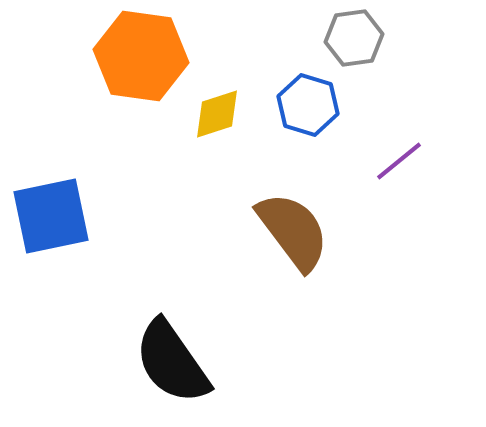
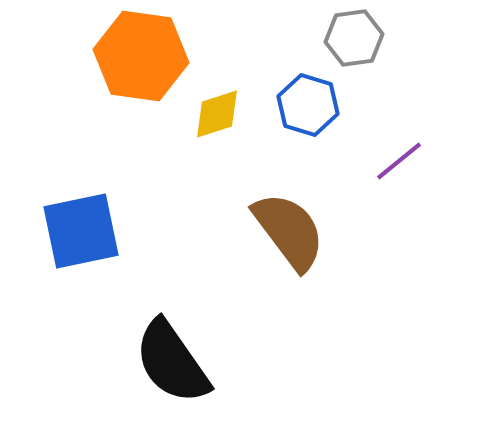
blue square: moved 30 px right, 15 px down
brown semicircle: moved 4 px left
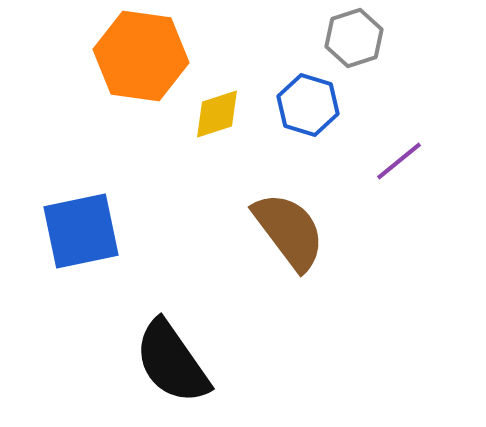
gray hexagon: rotated 10 degrees counterclockwise
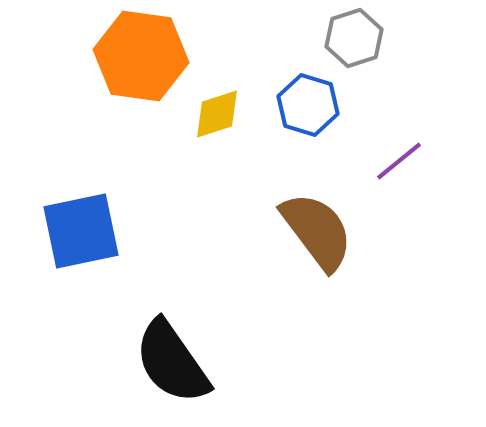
brown semicircle: moved 28 px right
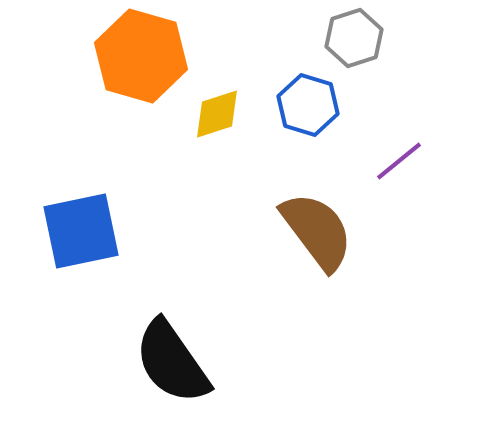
orange hexagon: rotated 8 degrees clockwise
